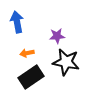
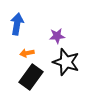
blue arrow: moved 2 px down; rotated 20 degrees clockwise
black star: rotated 8 degrees clockwise
black rectangle: rotated 20 degrees counterclockwise
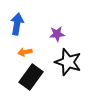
purple star: moved 2 px up
orange arrow: moved 2 px left, 1 px up
black star: moved 2 px right
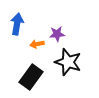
orange arrow: moved 12 px right, 8 px up
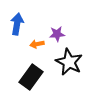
black star: moved 1 px right; rotated 8 degrees clockwise
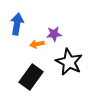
purple star: moved 3 px left
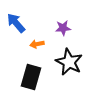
blue arrow: moved 1 px left, 1 px up; rotated 50 degrees counterclockwise
purple star: moved 9 px right, 6 px up
black rectangle: rotated 20 degrees counterclockwise
